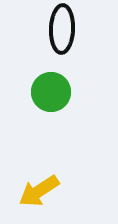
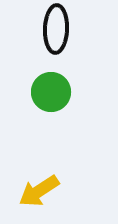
black ellipse: moved 6 px left
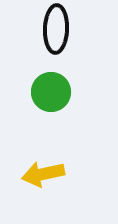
yellow arrow: moved 4 px right, 17 px up; rotated 21 degrees clockwise
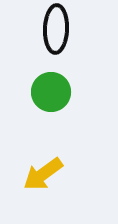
yellow arrow: rotated 24 degrees counterclockwise
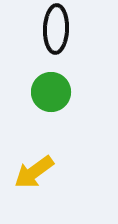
yellow arrow: moved 9 px left, 2 px up
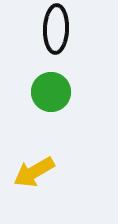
yellow arrow: rotated 6 degrees clockwise
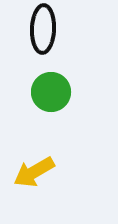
black ellipse: moved 13 px left
